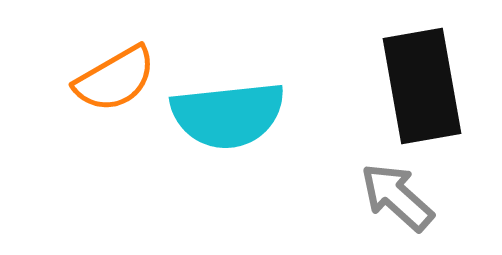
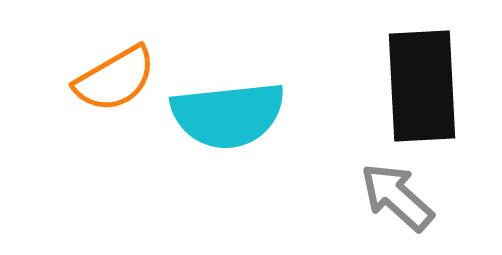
black rectangle: rotated 7 degrees clockwise
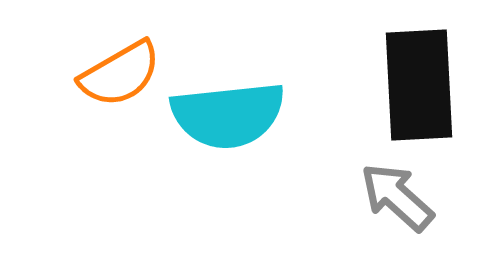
orange semicircle: moved 5 px right, 5 px up
black rectangle: moved 3 px left, 1 px up
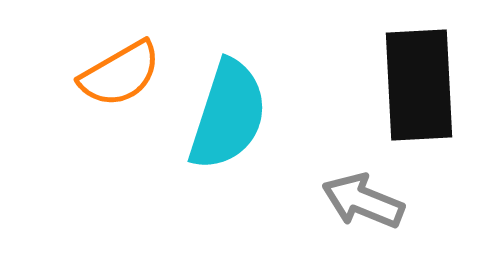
cyan semicircle: rotated 66 degrees counterclockwise
gray arrow: moved 34 px left, 4 px down; rotated 20 degrees counterclockwise
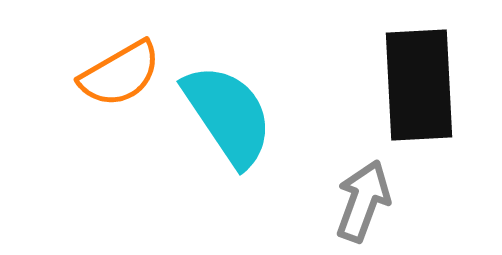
cyan semicircle: rotated 52 degrees counterclockwise
gray arrow: rotated 88 degrees clockwise
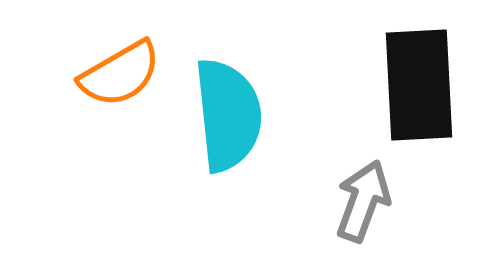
cyan semicircle: rotated 28 degrees clockwise
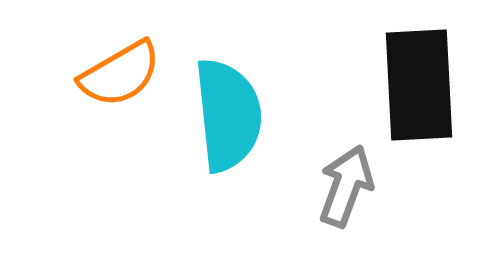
gray arrow: moved 17 px left, 15 px up
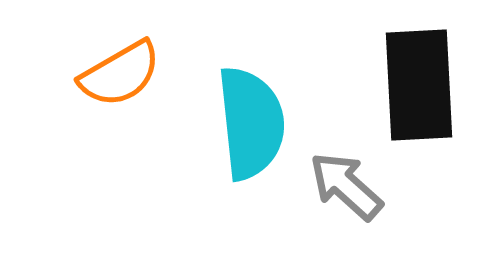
cyan semicircle: moved 23 px right, 8 px down
gray arrow: rotated 68 degrees counterclockwise
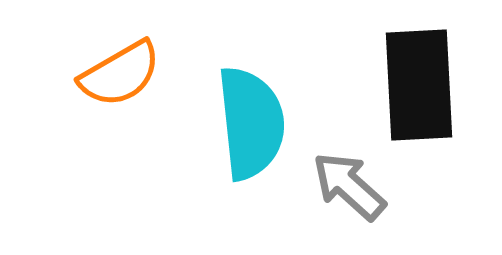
gray arrow: moved 3 px right
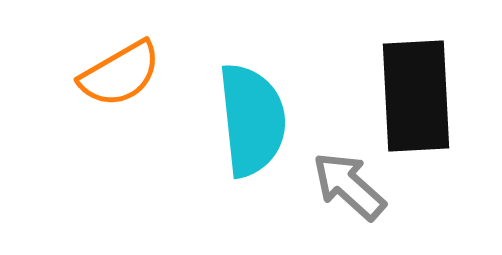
black rectangle: moved 3 px left, 11 px down
cyan semicircle: moved 1 px right, 3 px up
